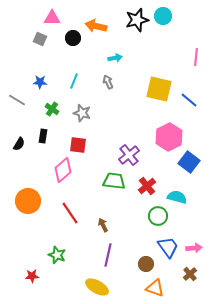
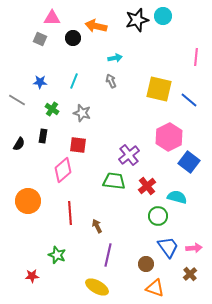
gray arrow: moved 3 px right, 1 px up
red line: rotated 30 degrees clockwise
brown arrow: moved 6 px left, 1 px down
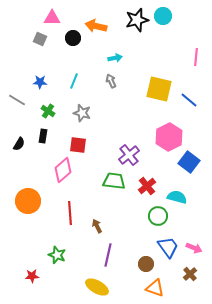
green cross: moved 4 px left, 2 px down
pink arrow: rotated 28 degrees clockwise
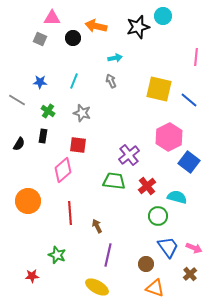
black star: moved 1 px right, 7 px down
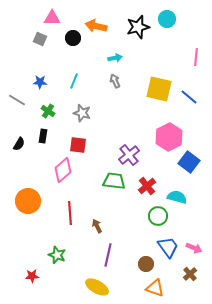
cyan circle: moved 4 px right, 3 px down
gray arrow: moved 4 px right
blue line: moved 3 px up
